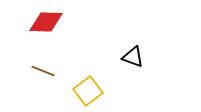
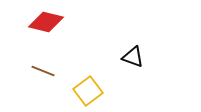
red diamond: rotated 12 degrees clockwise
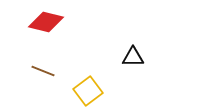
black triangle: rotated 20 degrees counterclockwise
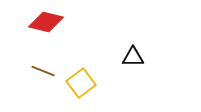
yellow square: moved 7 px left, 8 px up
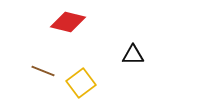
red diamond: moved 22 px right
black triangle: moved 2 px up
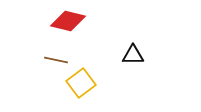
red diamond: moved 1 px up
brown line: moved 13 px right, 11 px up; rotated 10 degrees counterclockwise
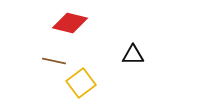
red diamond: moved 2 px right, 2 px down
brown line: moved 2 px left, 1 px down
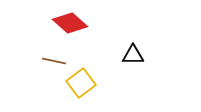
red diamond: rotated 28 degrees clockwise
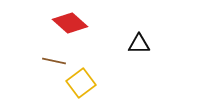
black triangle: moved 6 px right, 11 px up
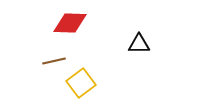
red diamond: rotated 40 degrees counterclockwise
brown line: rotated 25 degrees counterclockwise
